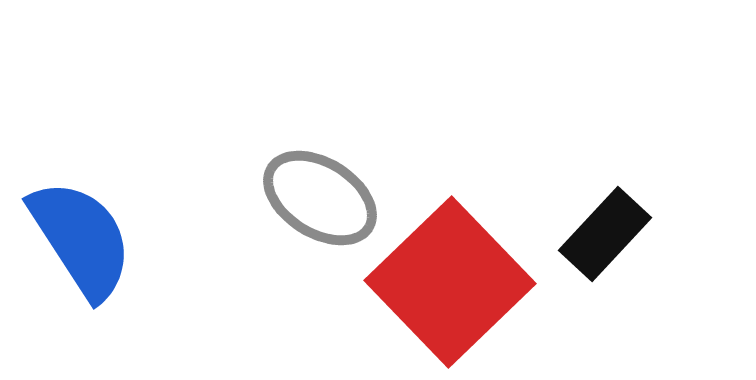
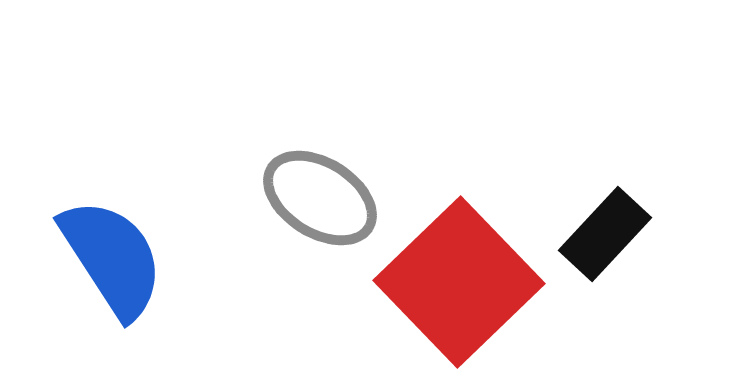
blue semicircle: moved 31 px right, 19 px down
red square: moved 9 px right
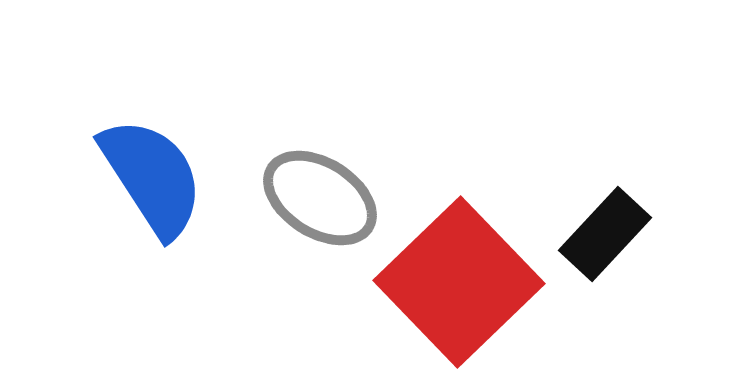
blue semicircle: moved 40 px right, 81 px up
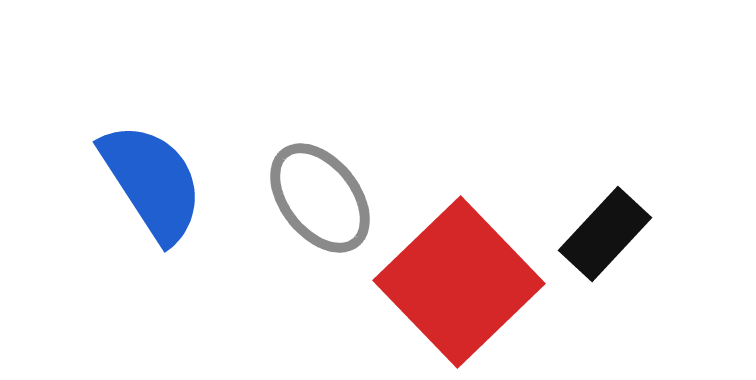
blue semicircle: moved 5 px down
gray ellipse: rotated 20 degrees clockwise
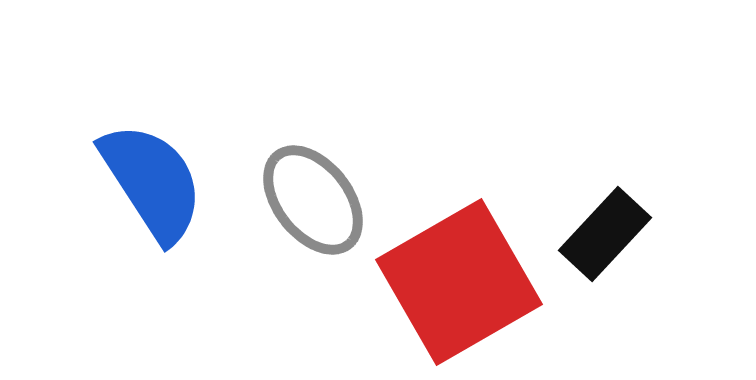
gray ellipse: moved 7 px left, 2 px down
red square: rotated 14 degrees clockwise
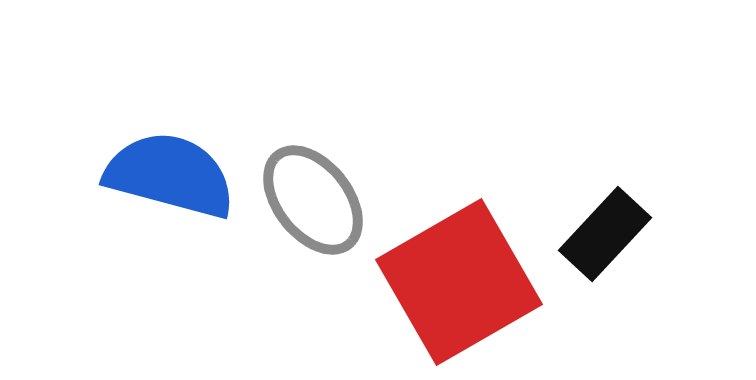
blue semicircle: moved 18 px right, 7 px up; rotated 42 degrees counterclockwise
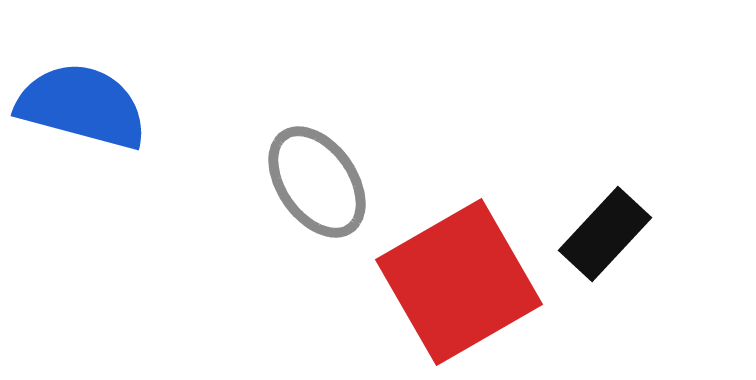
blue semicircle: moved 88 px left, 69 px up
gray ellipse: moved 4 px right, 18 px up; rotated 3 degrees clockwise
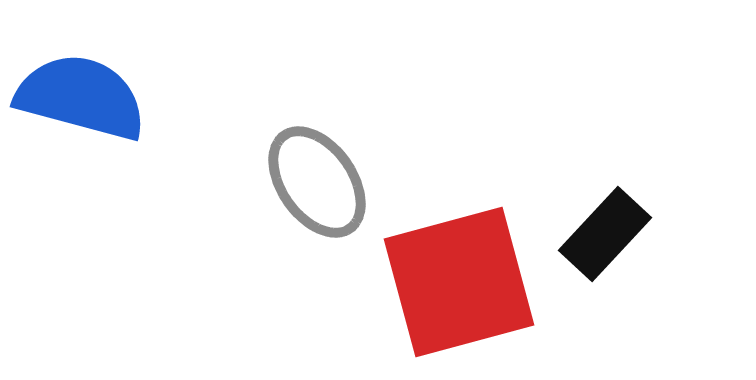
blue semicircle: moved 1 px left, 9 px up
red square: rotated 15 degrees clockwise
